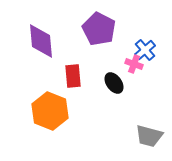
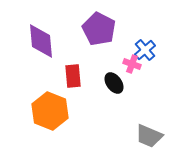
pink cross: moved 2 px left
gray trapezoid: rotated 8 degrees clockwise
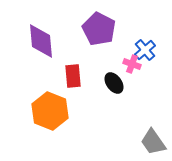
gray trapezoid: moved 4 px right, 6 px down; rotated 32 degrees clockwise
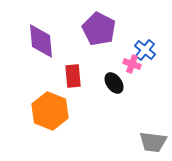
blue cross: rotated 10 degrees counterclockwise
gray trapezoid: rotated 48 degrees counterclockwise
